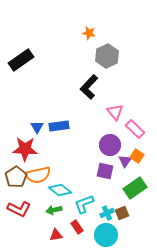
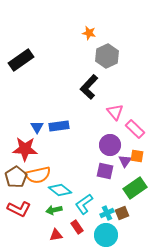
orange square: rotated 24 degrees counterclockwise
cyan L-shape: rotated 15 degrees counterclockwise
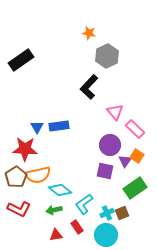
orange square: rotated 24 degrees clockwise
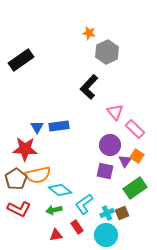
gray hexagon: moved 4 px up
brown pentagon: moved 2 px down
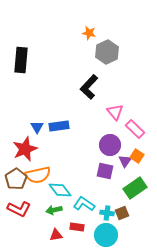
black rectangle: rotated 50 degrees counterclockwise
red star: rotated 25 degrees counterclockwise
cyan diamond: rotated 15 degrees clockwise
cyan L-shape: rotated 70 degrees clockwise
cyan cross: rotated 32 degrees clockwise
red rectangle: rotated 48 degrees counterclockwise
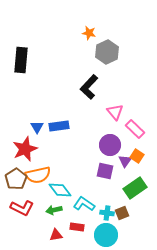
red L-shape: moved 3 px right, 1 px up
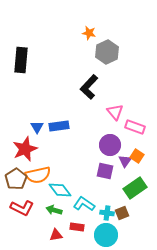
pink rectangle: moved 2 px up; rotated 24 degrees counterclockwise
green arrow: rotated 28 degrees clockwise
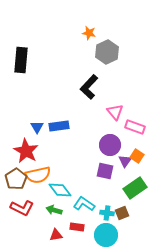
red star: moved 1 px right, 2 px down; rotated 20 degrees counterclockwise
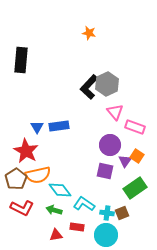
gray hexagon: moved 32 px down
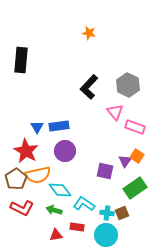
gray hexagon: moved 21 px right, 1 px down; rotated 10 degrees counterclockwise
purple circle: moved 45 px left, 6 px down
